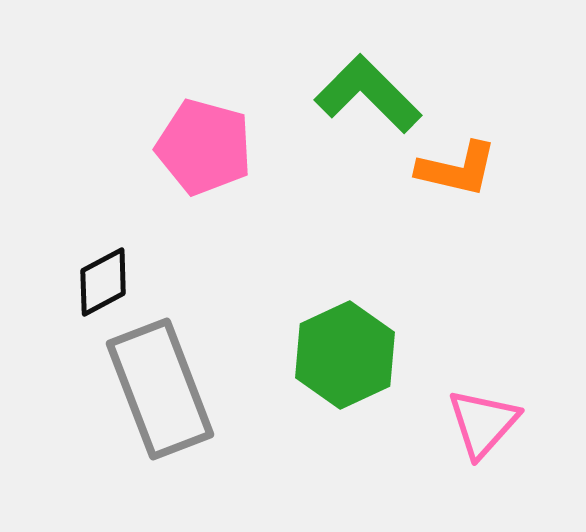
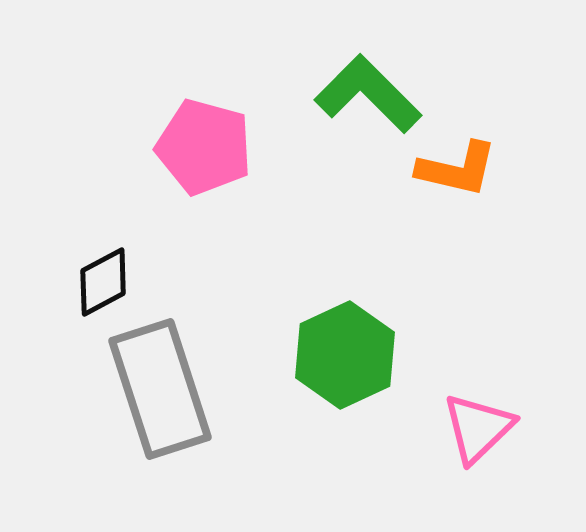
gray rectangle: rotated 3 degrees clockwise
pink triangle: moved 5 px left, 5 px down; rotated 4 degrees clockwise
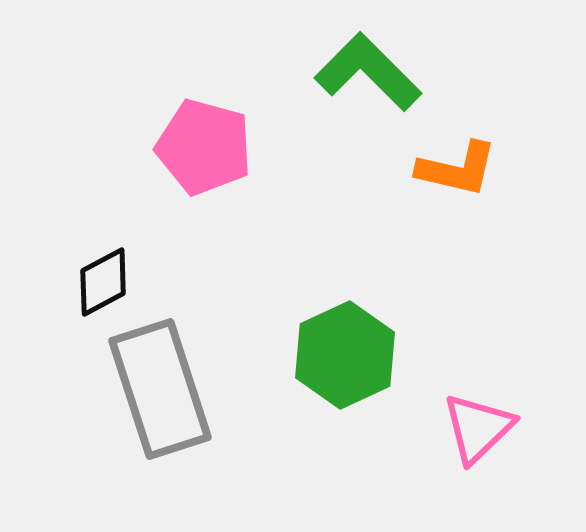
green L-shape: moved 22 px up
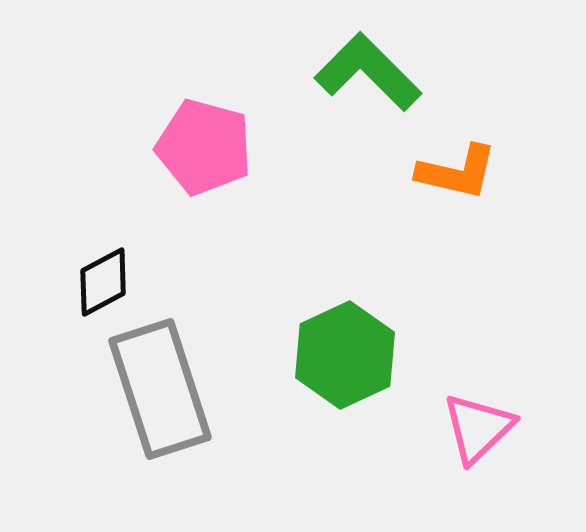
orange L-shape: moved 3 px down
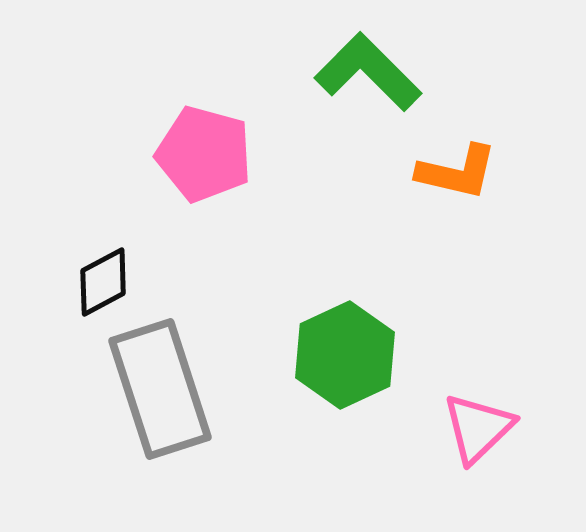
pink pentagon: moved 7 px down
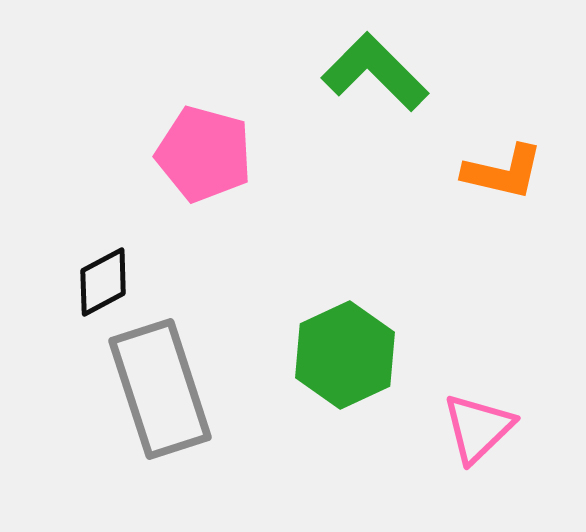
green L-shape: moved 7 px right
orange L-shape: moved 46 px right
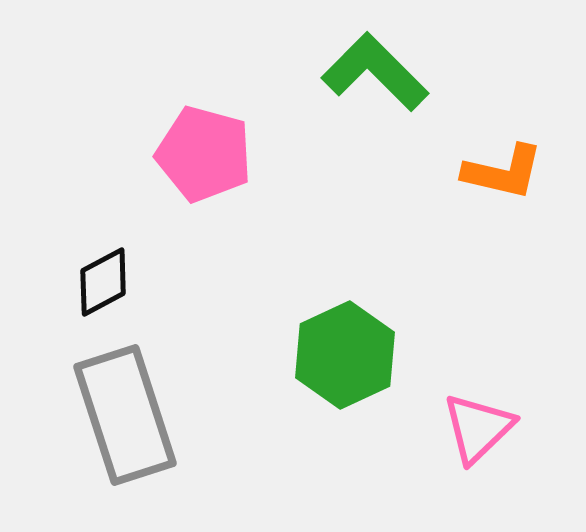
gray rectangle: moved 35 px left, 26 px down
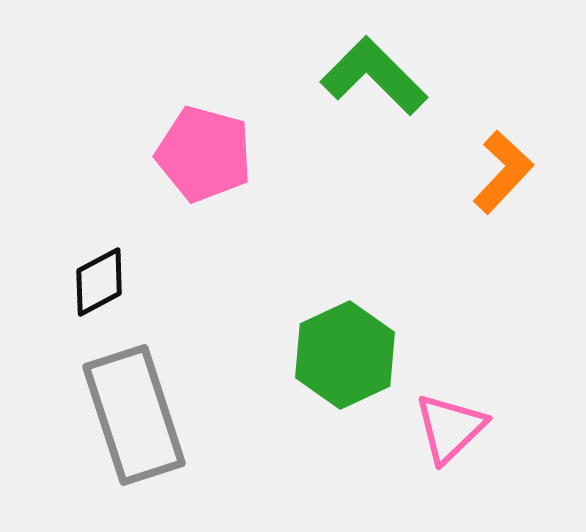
green L-shape: moved 1 px left, 4 px down
orange L-shape: rotated 60 degrees counterclockwise
black diamond: moved 4 px left
gray rectangle: moved 9 px right
pink triangle: moved 28 px left
